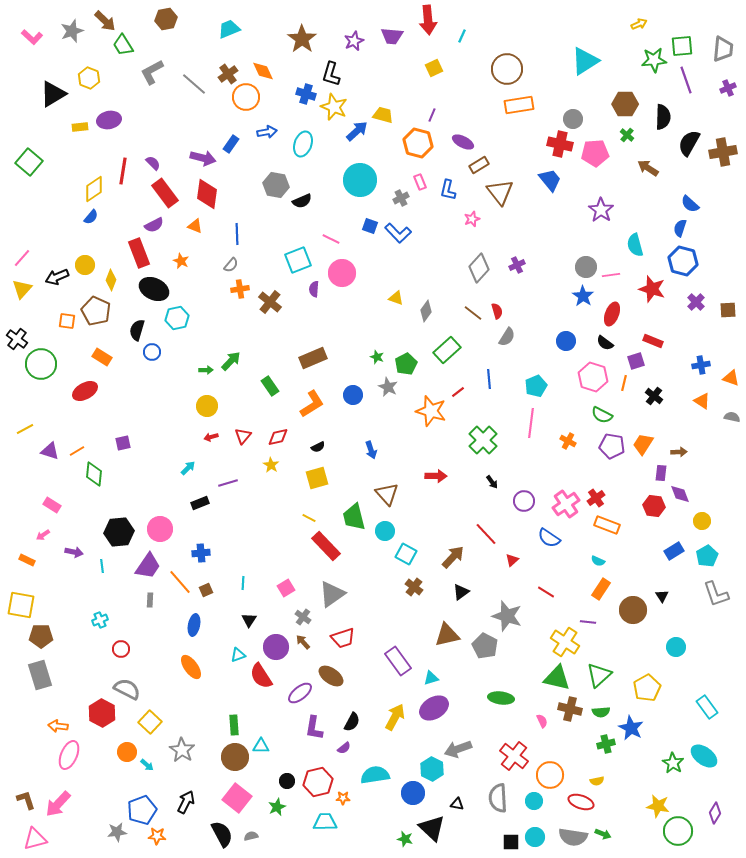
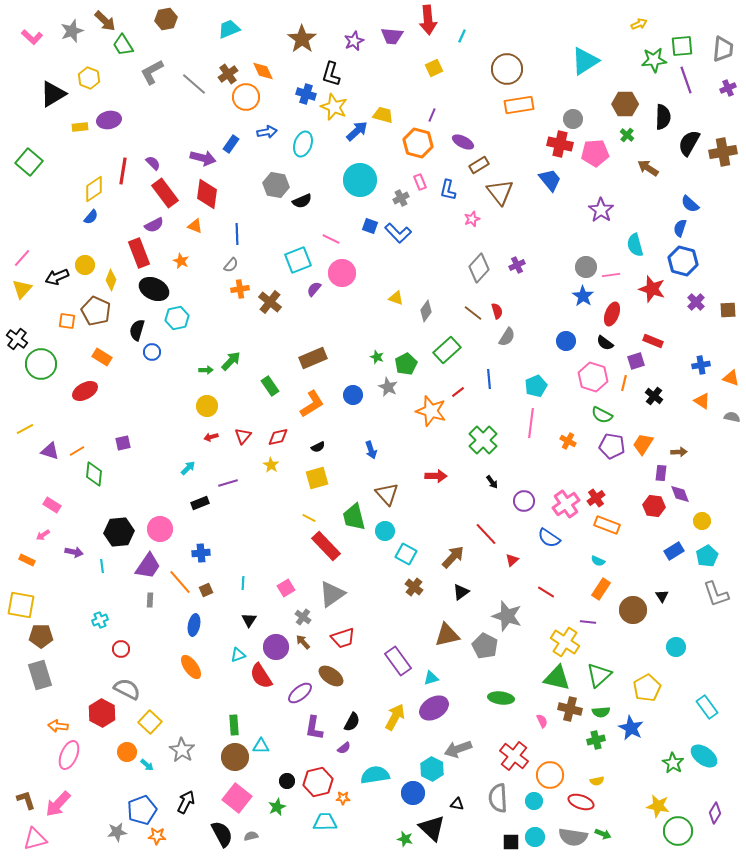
purple semicircle at (314, 289): rotated 35 degrees clockwise
green cross at (606, 744): moved 10 px left, 4 px up
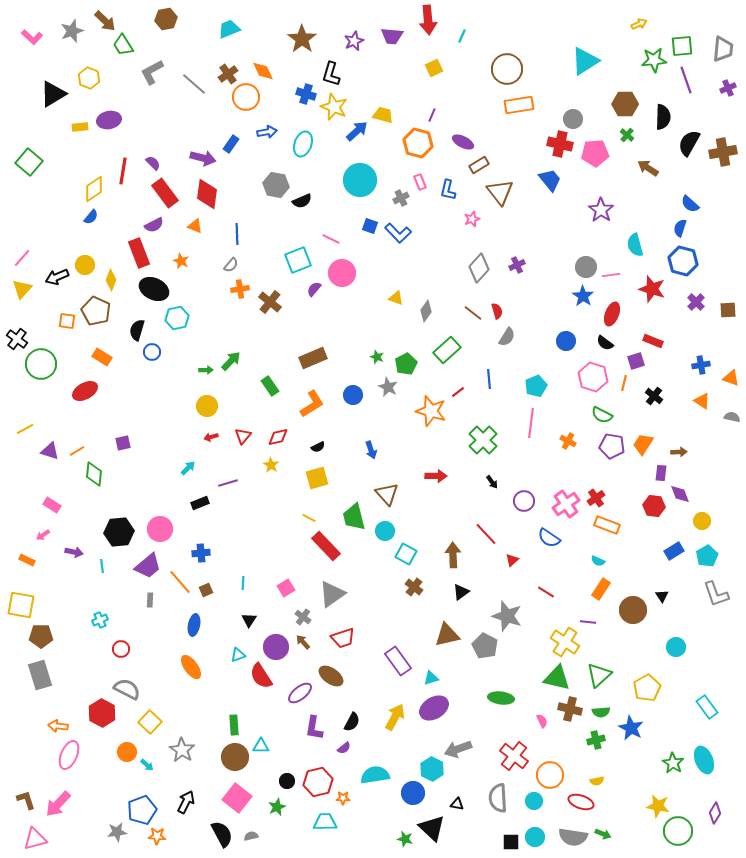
brown arrow at (453, 557): moved 2 px up; rotated 45 degrees counterclockwise
purple trapezoid at (148, 566): rotated 16 degrees clockwise
cyan ellipse at (704, 756): moved 4 px down; rotated 32 degrees clockwise
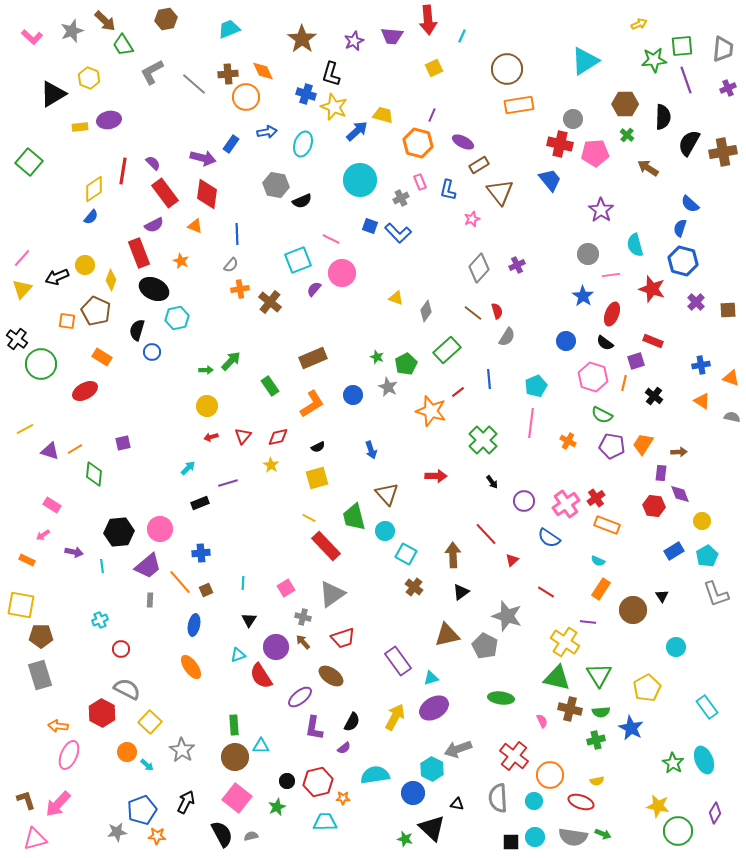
brown cross at (228, 74): rotated 30 degrees clockwise
gray circle at (586, 267): moved 2 px right, 13 px up
orange line at (77, 451): moved 2 px left, 2 px up
gray cross at (303, 617): rotated 21 degrees counterclockwise
green triangle at (599, 675): rotated 20 degrees counterclockwise
purple ellipse at (300, 693): moved 4 px down
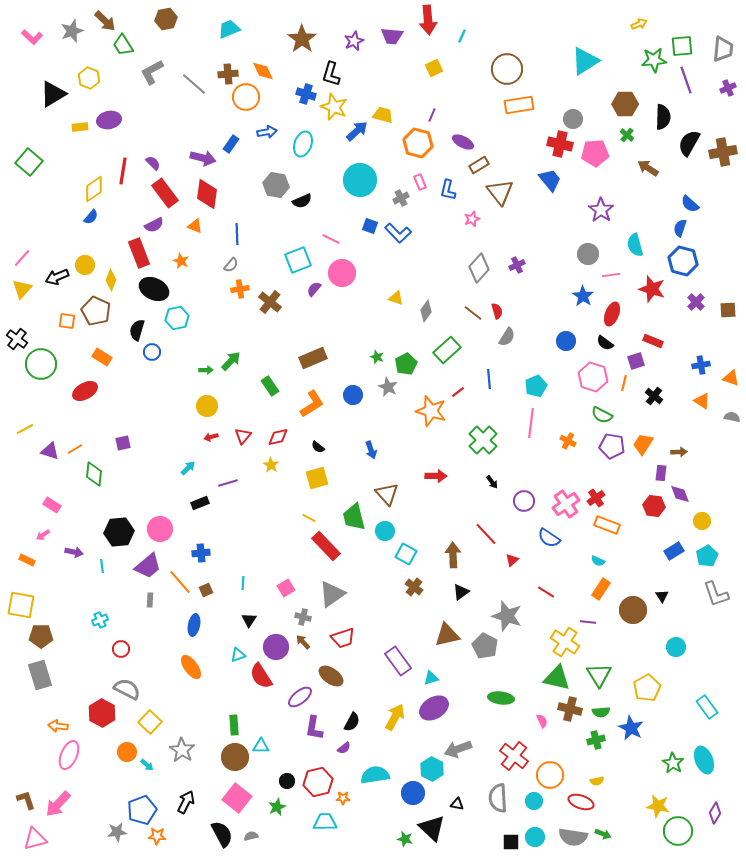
black semicircle at (318, 447): rotated 64 degrees clockwise
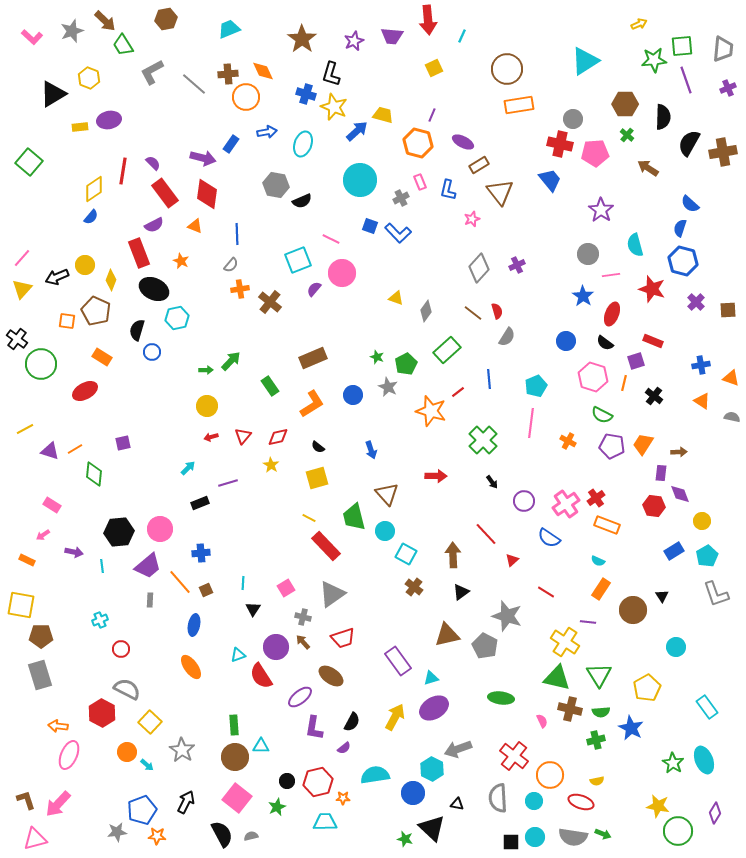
black triangle at (249, 620): moved 4 px right, 11 px up
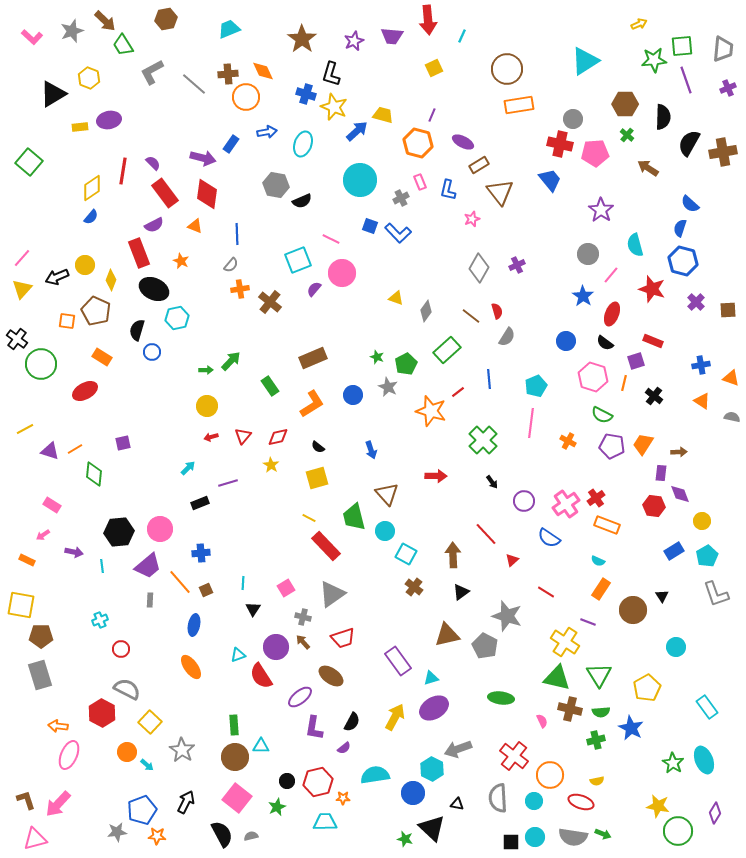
yellow diamond at (94, 189): moved 2 px left, 1 px up
gray diamond at (479, 268): rotated 12 degrees counterclockwise
pink line at (611, 275): rotated 42 degrees counterclockwise
brown line at (473, 313): moved 2 px left, 3 px down
purple line at (588, 622): rotated 14 degrees clockwise
